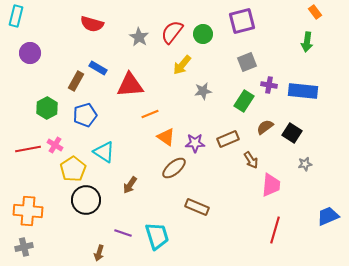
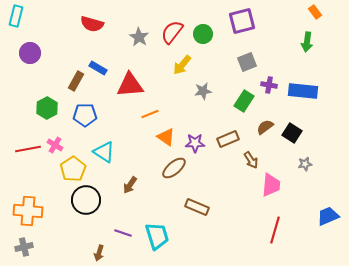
blue pentagon at (85, 115): rotated 15 degrees clockwise
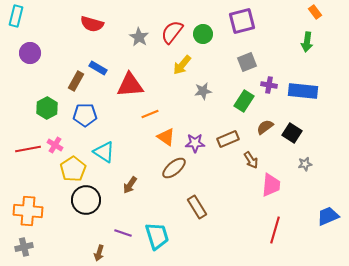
brown rectangle at (197, 207): rotated 35 degrees clockwise
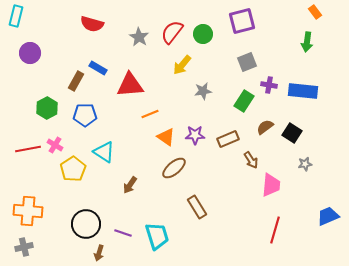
purple star at (195, 143): moved 8 px up
black circle at (86, 200): moved 24 px down
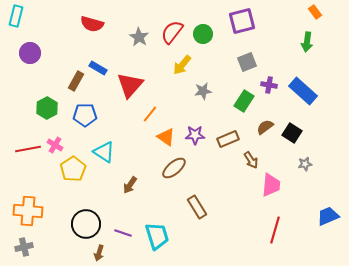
red triangle at (130, 85): rotated 44 degrees counterclockwise
blue rectangle at (303, 91): rotated 36 degrees clockwise
orange line at (150, 114): rotated 30 degrees counterclockwise
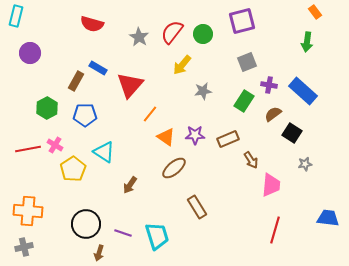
brown semicircle at (265, 127): moved 8 px right, 13 px up
blue trapezoid at (328, 216): moved 2 px down; rotated 30 degrees clockwise
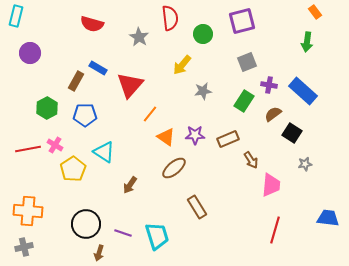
red semicircle at (172, 32): moved 2 px left, 14 px up; rotated 135 degrees clockwise
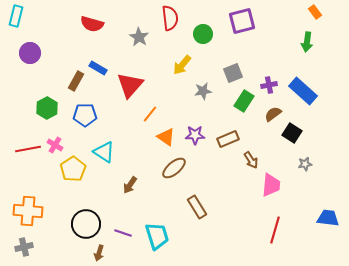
gray square at (247, 62): moved 14 px left, 11 px down
purple cross at (269, 85): rotated 21 degrees counterclockwise
